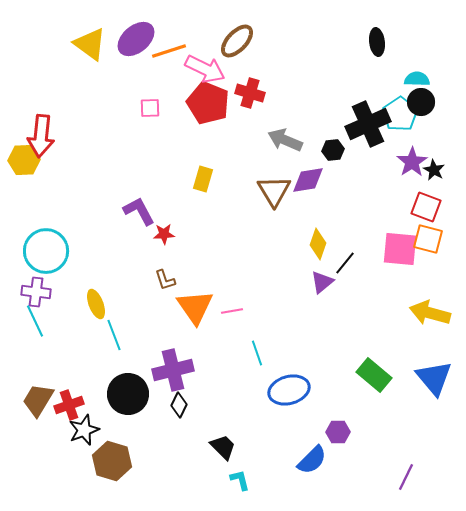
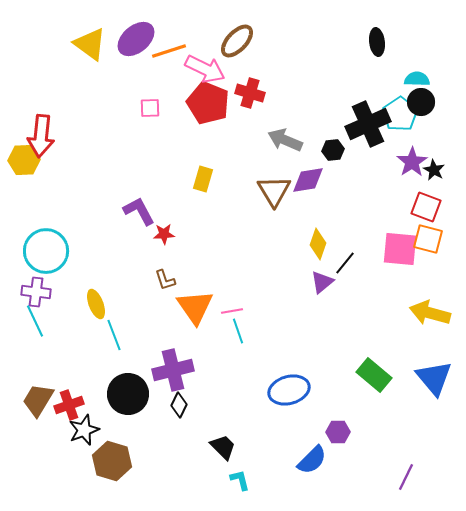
cyan line at (257, 353): moved 19 px left, 22 px up
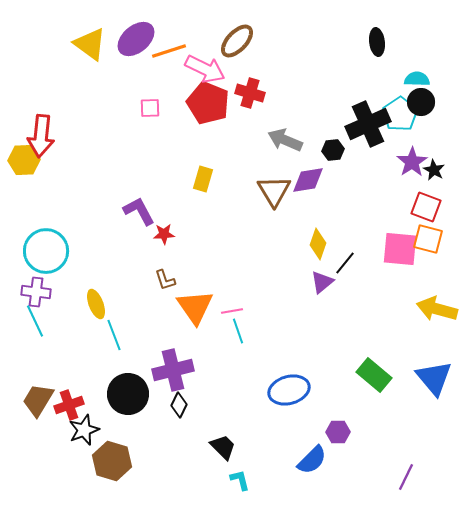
yellow arrow at (430, 313): moved 7 px right, 4 px up
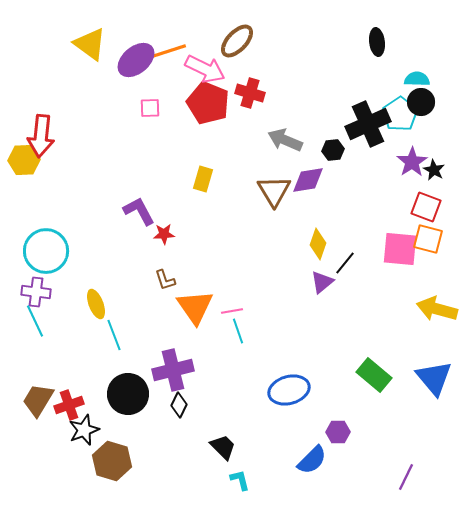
purple ellipse at (136, 39): moved 21 px down
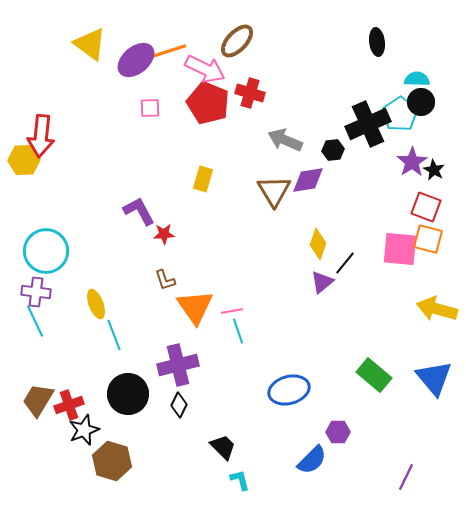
purple cross at (173, 370): moved 5 px right, 5 px up
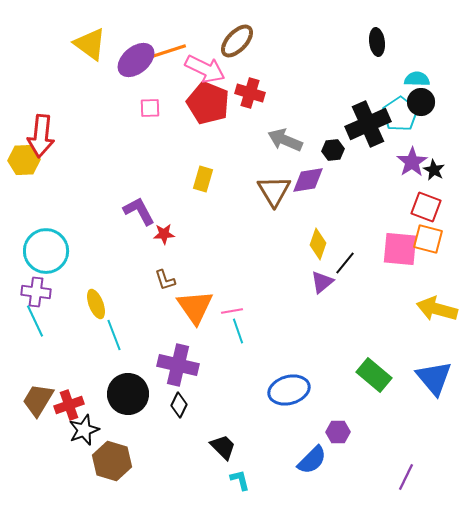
purple cross at (178, 365): rotated 27 degrees clockwise
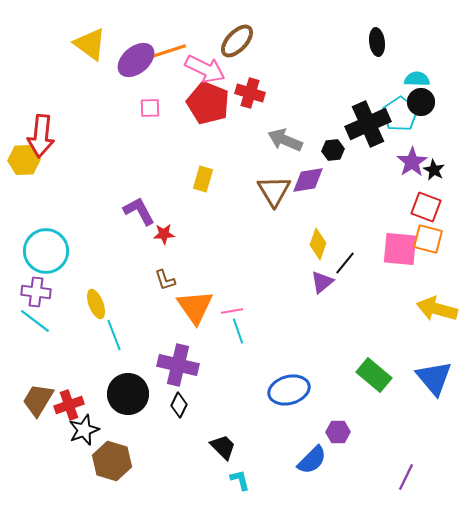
cyan line at (35, 321): rotated 28 degrees counterclockwise
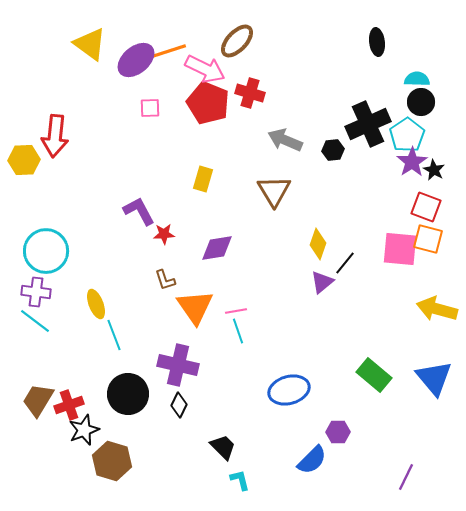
cyan pentagon at (400, 114): moved 7 px right, 21 px down
red arrow at (41, 136): moved 14 px right
purple diamond at (308, 180): moved 91 px left, 68 px down
pink line at (232, 311): moved 4 px right
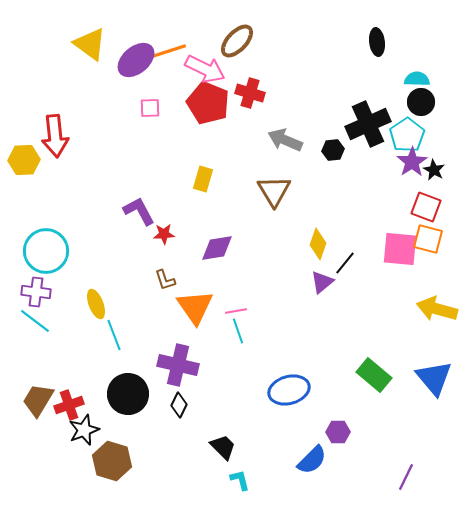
red arrow at (55, 136): rotated 12 degrees counterclockwise
